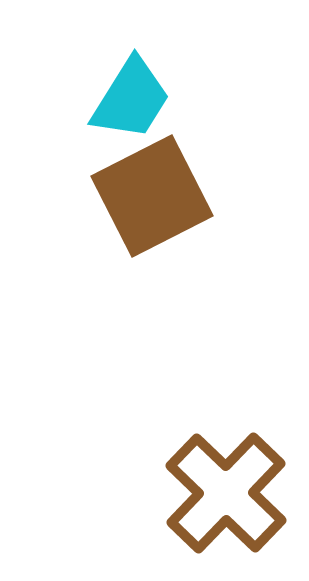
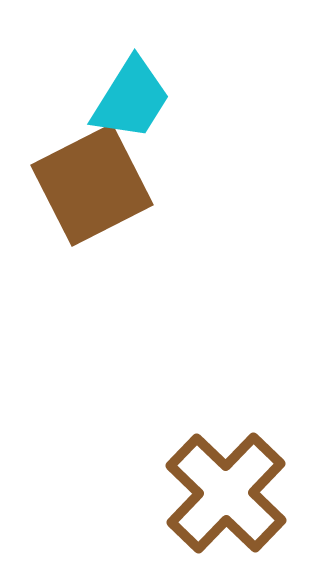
brown square: moved 60 px left, 11 px up
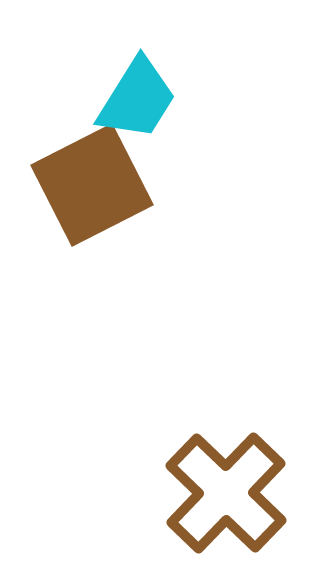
cyan trapezoid: moved 6 px right
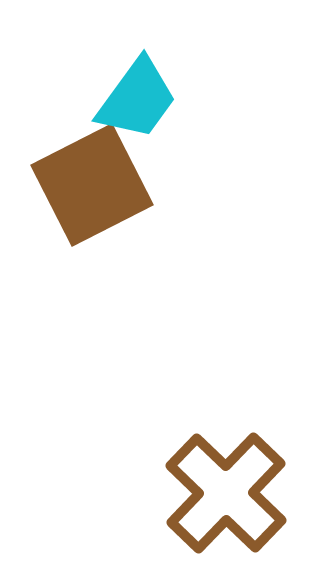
cyan trapezoid: rotated 4 degrees clockwise
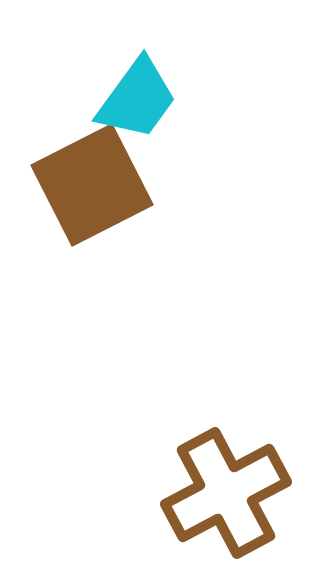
brown cross: rotated 18 degrees clockwise
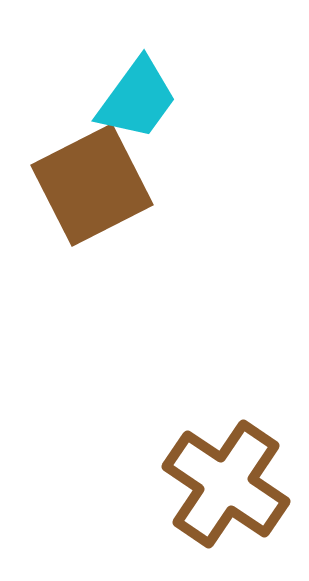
brown cross: moved 9 px up; rotated 28 degrees counterclockwise
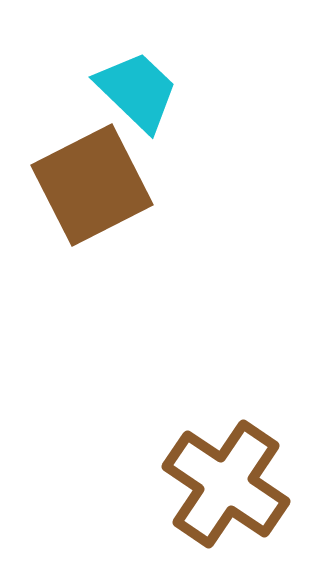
cyan trapezoid: moved 8 px up; rotated 82 degrees counterclockwise
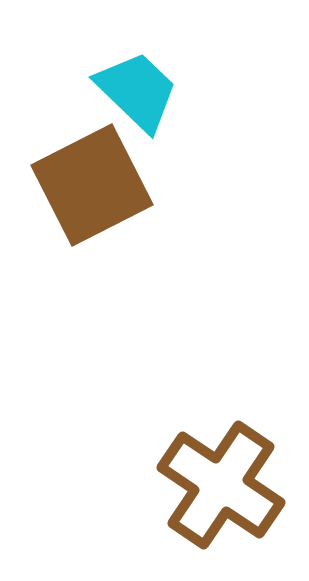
brown cross: moved 5 px left, 1 px down
